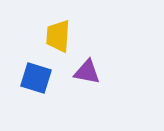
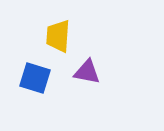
blue square: moved 1 px left
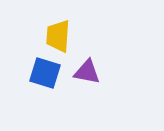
blue square: moved 10 px right, 5 px up
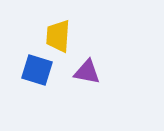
blue square: moved 8 px left, 3 px up
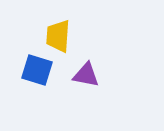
purple triangle: moved 1 px left, 3 px down
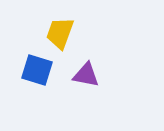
yellow trapezoid: moved 2 px right, 3 px up; rotated 16 degrees clockwise
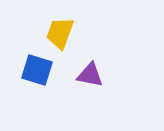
purple triangle: moved 4 px right
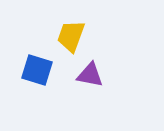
yellow trapezoid: moved 11 px right, 3 px down
